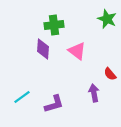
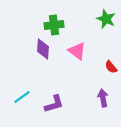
green star: moved 1 px left
red semicircle: moved 1 px right, 7 px up
purple arrow: moved 9 px right, 5 px down
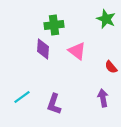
purple L-shape: rotated 125 degrees clockwise
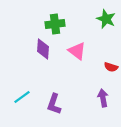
green cross: moved 1 px right, 1 px up
red semicircle: rotated 32 degrees counterclockwise
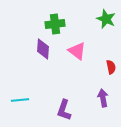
red semicircle: rotated 120 degrees counterclockwise
cyan line: moved 2 px left, 3 px down; rotated 30 degrees clockwise
purple L-shape: moved 10 px right, 6 px down
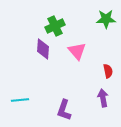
green star: rotated 24 degrees counterclockwise
green cross: moved 2 px down; rotated 18 degrees counterclockwise
pink triangle: rotated 12 degrees clockwise
red semicircle: moved 3 px left, 4 px down
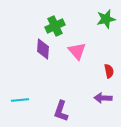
green star: rotated 12 degrees counterclockwise
red semicircle: moved 1 px right
purple arrow: rotated 78 degrees counterclockwise
purple L-shape: moved 3 px left, 1 px down
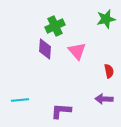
purple diamond: moved 2 px right
purple arrow: moved 1 px right, 1 px down
purple L-shape: rotated 75 degrees clockwise
